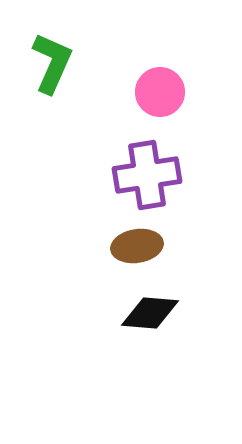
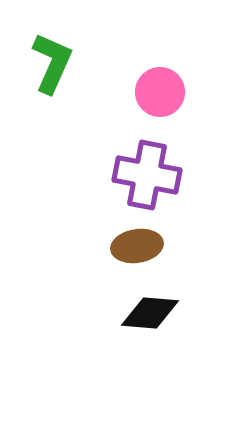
purple cross: rotated 20 degrees clockwise
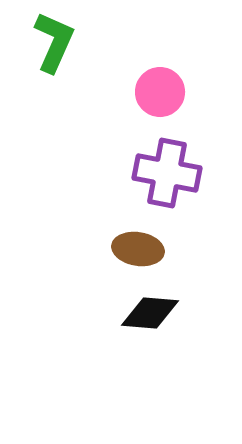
green L-shape: moved 2 px right, 21 px up
purple cross: moved 20 px right, 2 px up
brown ellipse: moved 1 px right, 3 px down; rotated 18 degrees clockwise
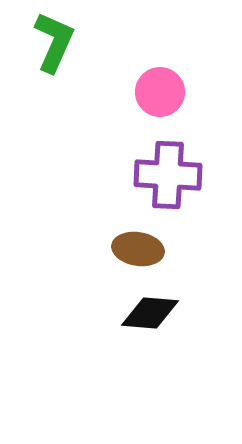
purple cross: moved 1 px right, 2 px down; rotated 8 degrees counterclockwise
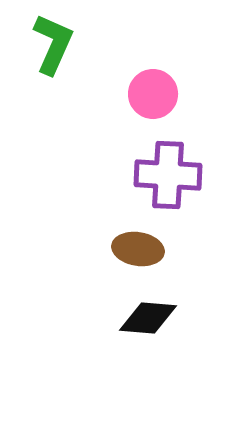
green L-shape: moved 1 px left, 2 px down
pink circle: moved 7 px left, 2 px down
black diamond: moved 2 px left, 5 px down
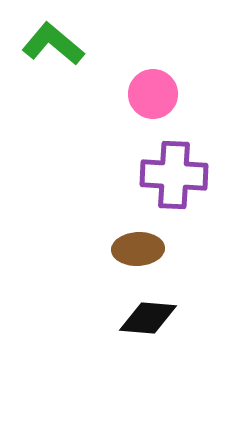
green L-shape: rotated 74 degrees counterclockwise
purple cross: moved 6 px right
brown ellipse: rotated 12 degrees counterclockwise
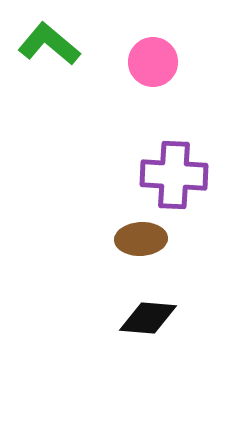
green L-shape: moved 4 px left
pink circle: moved 32 px up
brown ellipse: moved 3 px right, 10 px up
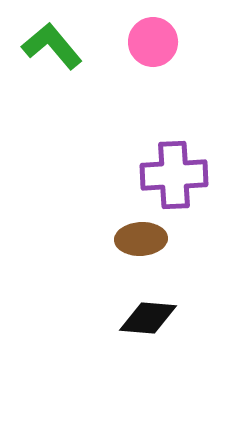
green L-shape: moved 3 px right, 2 px down; rotated 10 degrees clockwise
pink circle: moved 20 px up
purple cross: rotated 6 degrees counterclockwise
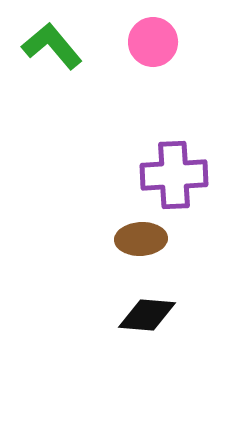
black diamond: moved 1 px left, 3 px up
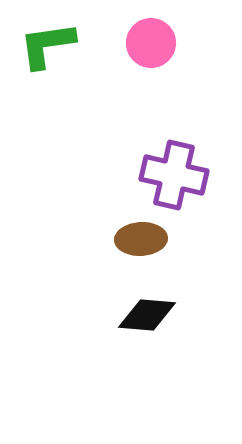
pink circle: moved 2 px left, 1 px down
green L-shape: moved 5 px left, 1 px up; rotated 58 degrees counterclockwise
purple cross: rotated 16 degrees clockwise
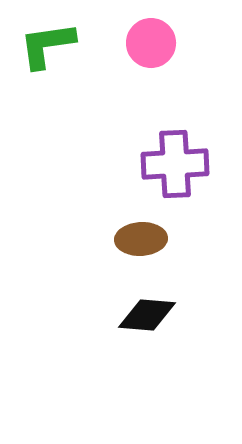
purple cross: moved 1 px right, 11 px up; rotated 16 degrees counterclockwise
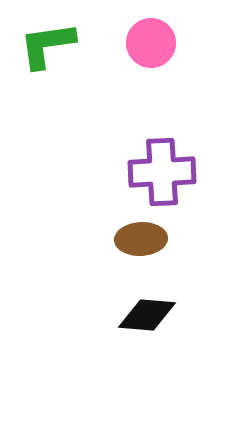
purple cross: moved 13 px left, 8 px down
